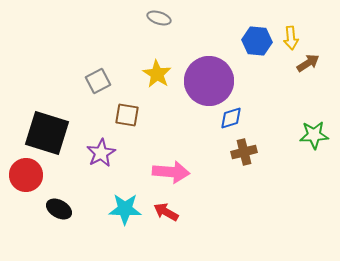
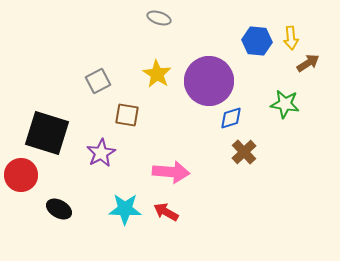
green star: moved 29 px left, 31 px up; rotated 12 degrees clockwise
brown cross: rotated 30 degrees counterclockwise
red circle: moved 5 px left
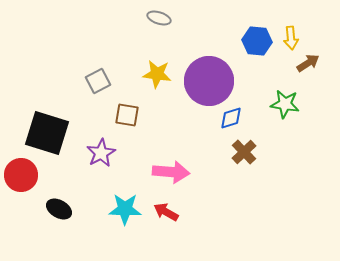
yellow star: rotated 24 degrees counterclockwise
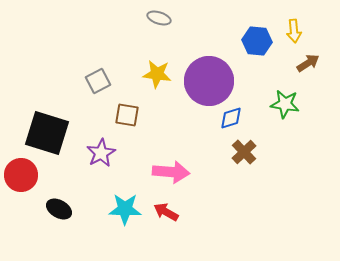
yellow arrow: moved 3 px right, 7 px up
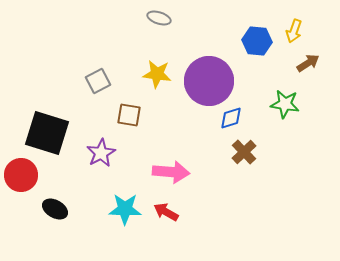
yellow arrow: rotated 25 degrees clockwise
brown square: moved 2 px right
black ellipse: moved 4 px left
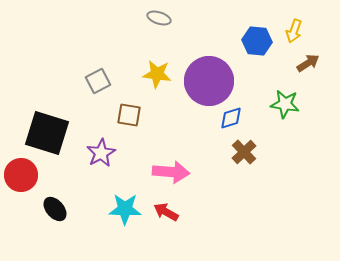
black ellipse: rotated 20 degrees clockwise
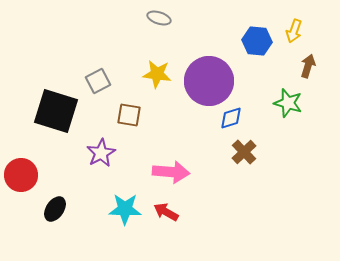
brown arrow: moved 3 px down; rotated 40 degrees counterclockwise
green star: moved 3 px right, 1 px up; rotated 8 degrees clockwise
black square: moved 9 px right, 22 px up
black ellipse: rotated 75 degrees clockwise
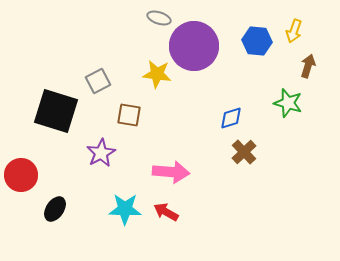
purple circle: moved 15 px left, 35 px up
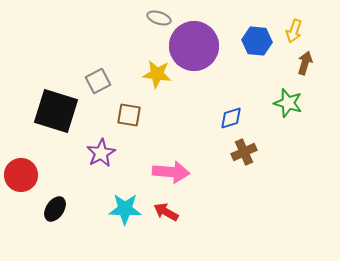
brown arrow: moved 3 px left, 3 px up
brown cross: rotated 20 degrees clockwise
